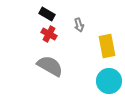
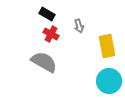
gray arrow: moved 1 px down
red cross: moved 2 px right
gray semicircle: moved 6 px left, 4 px up
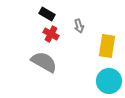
yellow rectangle: rotated 20 degrees clockwise
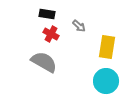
black rectangle: rotated 21 degrees counterclockwise
gray arrow: rotated 32 degrees counterclockwise
yellow rectangle: moved 1 px down
cyan circle: moved 3 px left
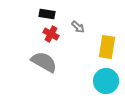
gray arrow: moved 1 px left, 1 px down
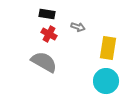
gray arrow: rotated 24 degrees counterclockwise
red cross: moved 2 px left
yellow rectangle: moved 1 px right, 1 px down
